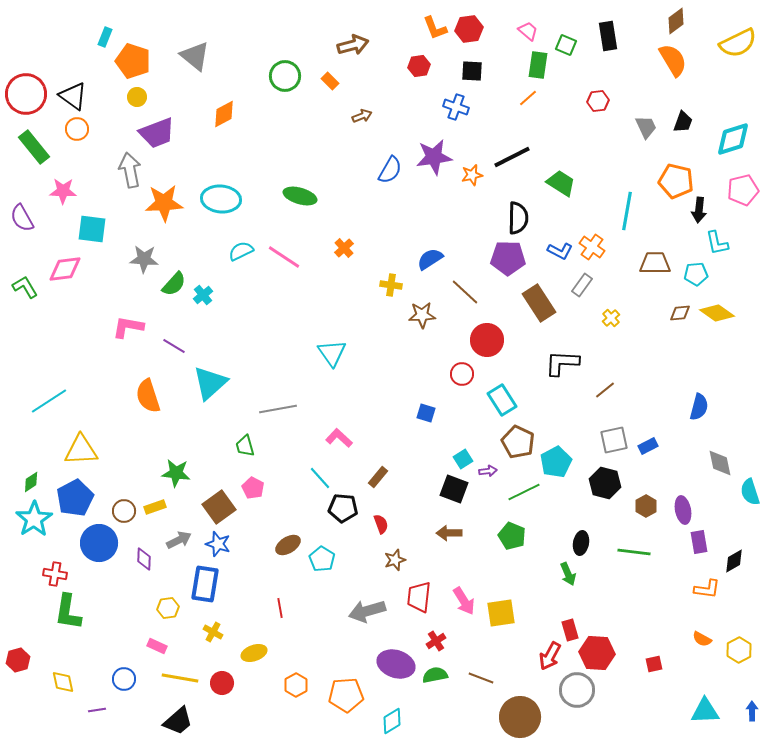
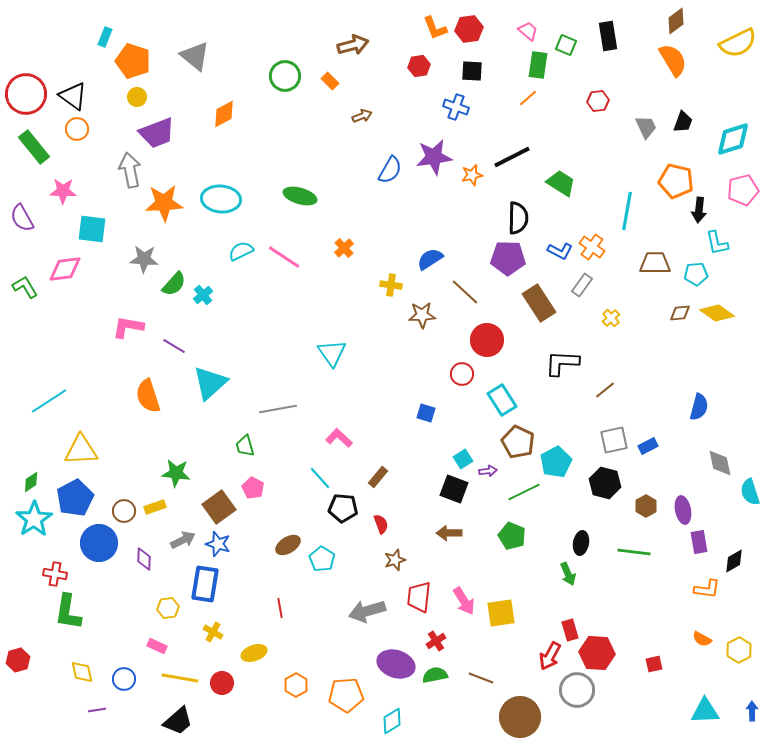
gray arrow at (179, 540): moved 4 px right
yellow diamond at (63, 682): moved 19 px right, 10 px up
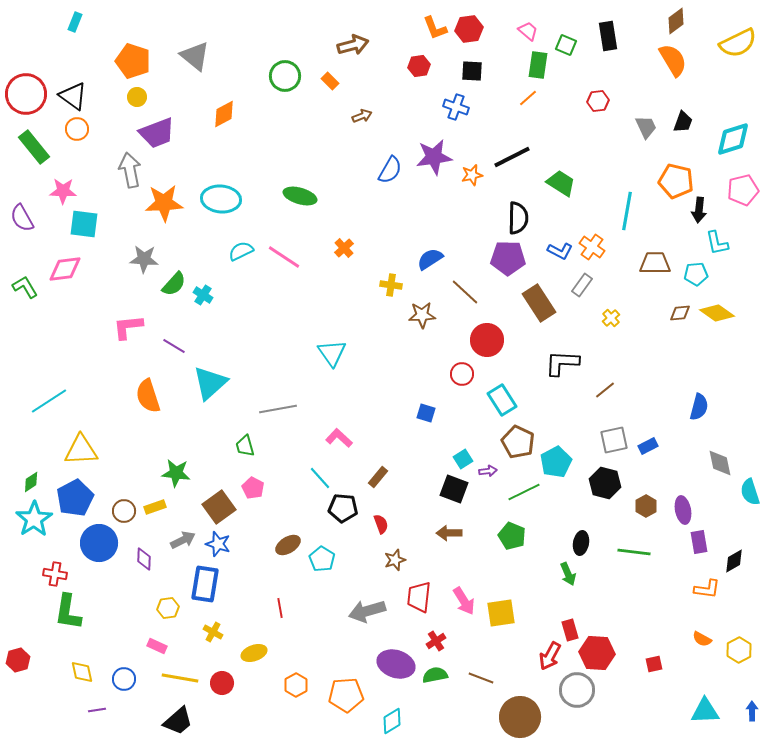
cyan rectangle at (105, 37): moved 30 px left, 15 px up
cyan square at (92, 229): moved 8 px left, 5 px up
cyan cross at (203, 295): rotated 18 degrees counterclockwise
pink L-shape at (128, 327): rotated 16 degrees counterclockwise
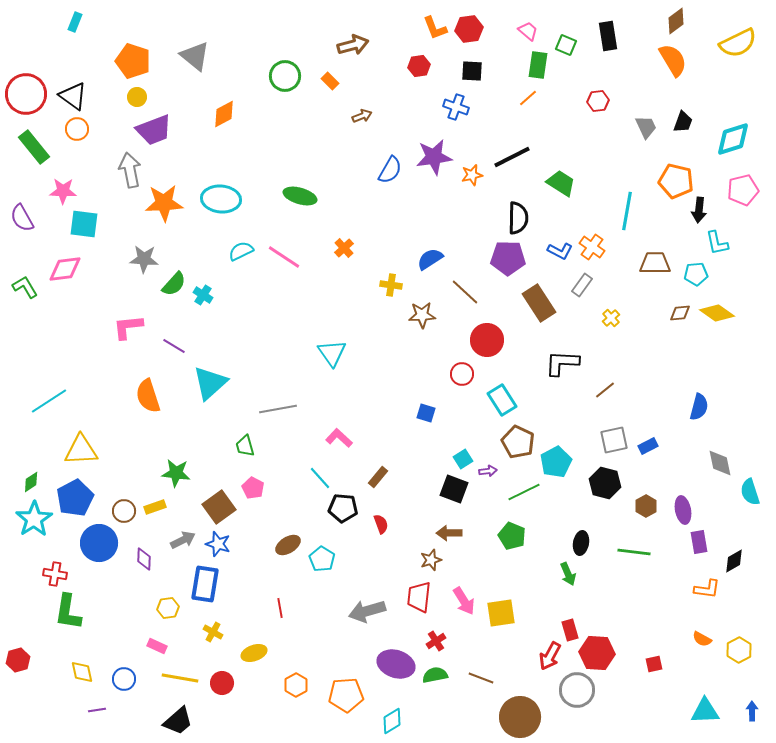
purple trapezoid at (157, 133): moved 3 px left, 3 px up
brown star at (395, 560): moved 36 px right
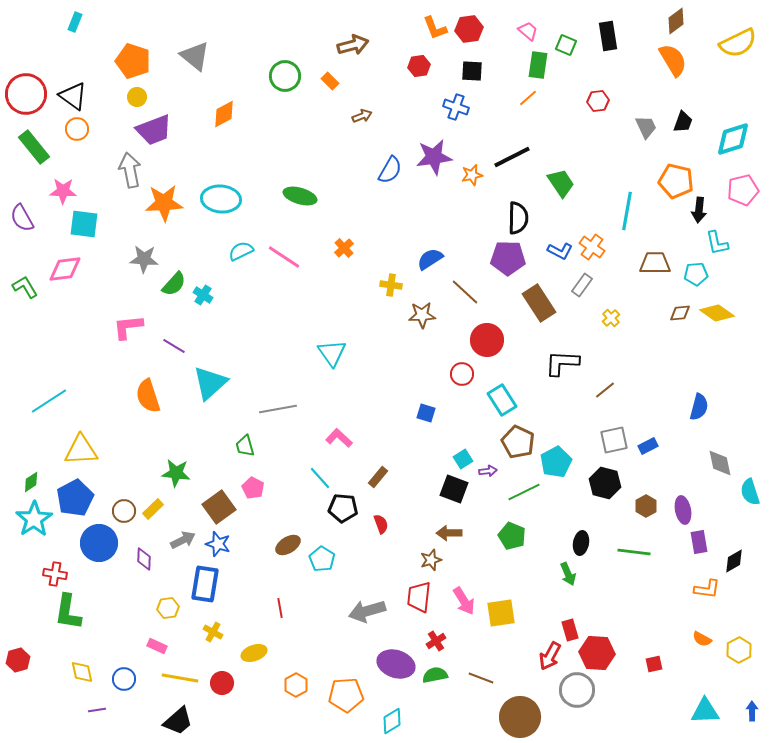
green trapezoid at (561, 183): rotated 24 degrees clockwise
yellow rectangle at (155, 507): moved 2 px left, 2 px down; rotated 25 degrees counterclockwise
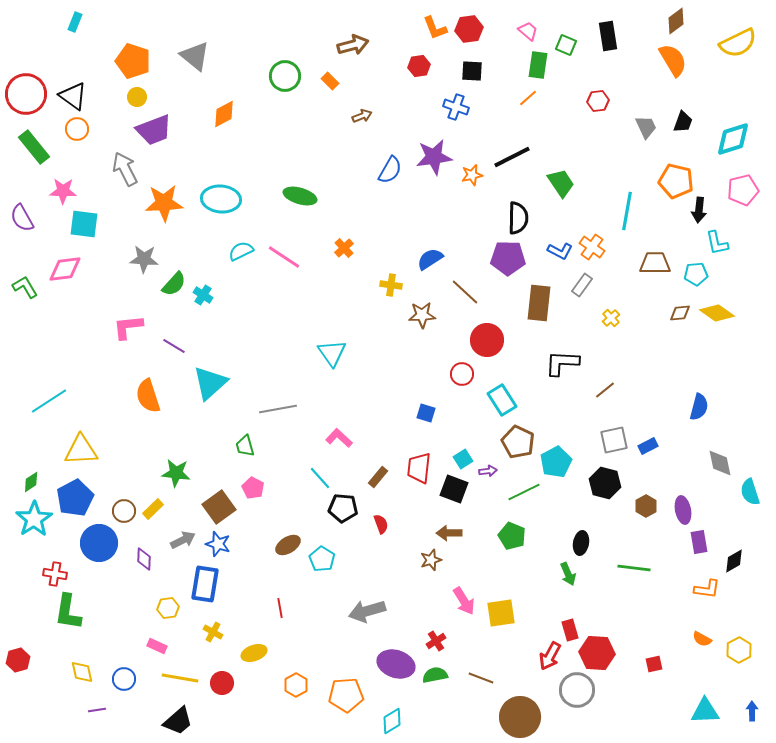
gray arrow at (130, 170): moved 5 px left, 1 px up; rotated 16 degrees counterclockwise
brown rectangle at (539, 303): rotated 39 degrees clockwise
green line at (634, 552): moved 16 px down
red trapezoid at (419, 597): moved 129 px up
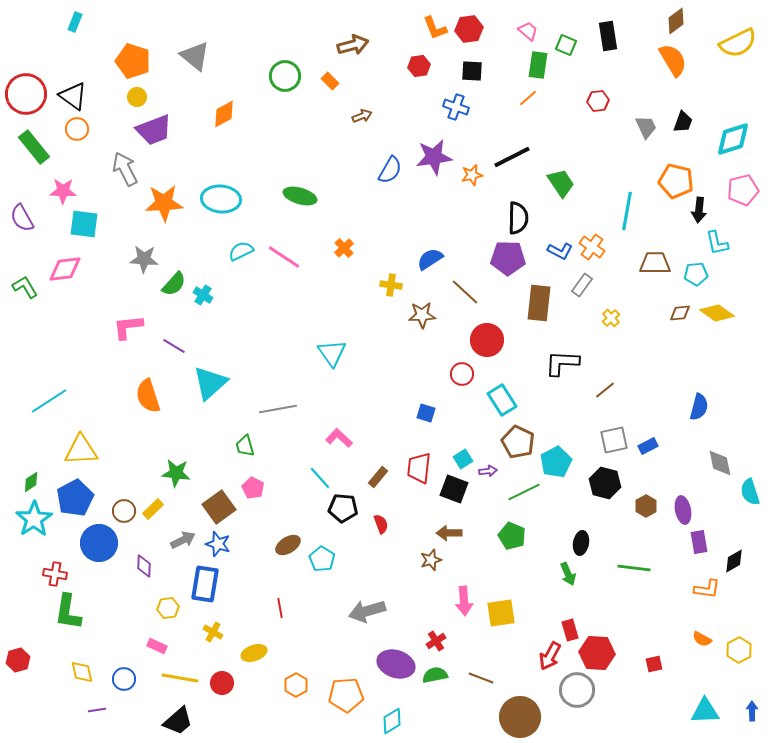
purple diamond at (144, 559): moved 7 px down
pink arrow at (464, 601): rotated 28 degrees clockwise
